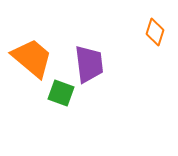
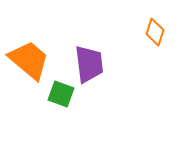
orange trapezoid: moved 3 px left, 2 px down
green square: moved 1 px down
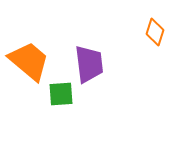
orange trapezoid: moved 1 px down
green square: rotated 24 degrees counterclockwise
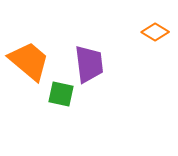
orange diamond: rotated 76 degrees counterclockwise
green square: rotated 16 degrees clockwise
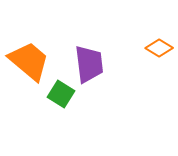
orange diamond: moved 4 px right, 16 px down
green square: rotated 20 degrees clockwise
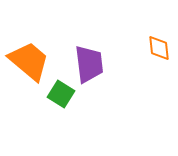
orange diamond: rotated 52 degrees clockwise
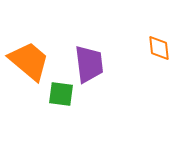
green square: rotated 24 degrees counterclockwise
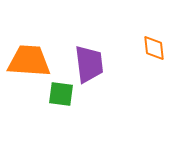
orange diamond: moved 5 px left
orange trapezoid: rotated 36 degrees counterclockwise
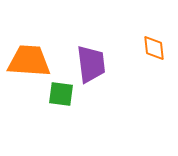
purple trapezoid: moved 2 px right
